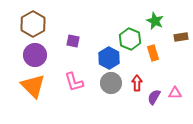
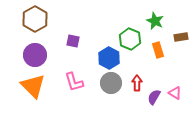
brown hexagon: moved 2 px right, 5 px up
orange rectangle: moved 5 px right, 3 px up
pink triangle: rotated 32 degrees clockwise
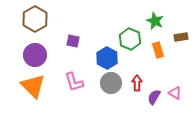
blue hexagon: moved 2 px left
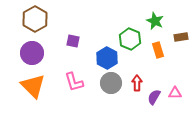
purple circle: moved 3 px left, 2 px up
pink triangle: rotated 32 degrees counterclockwise
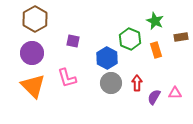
orange rectangle: moved 2 px left
pink L-shape: moved 7 px left, 4 px up
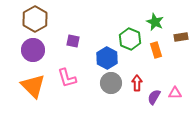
green star: moved 1 px down
purple circle: moved 1 px right, 3 px up
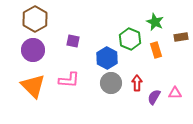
pink L-shape: moved 2 px right, 2 px down; rotated 70 degrees counterclockwise
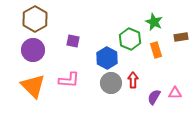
green star: moved 1 px left
red arrow: moved 4 px left, 3 px up
